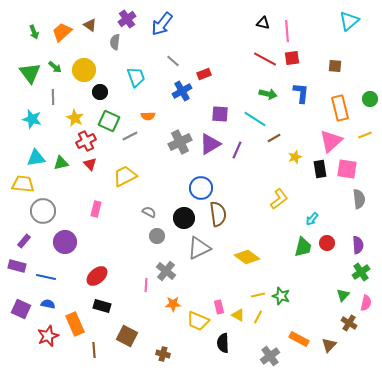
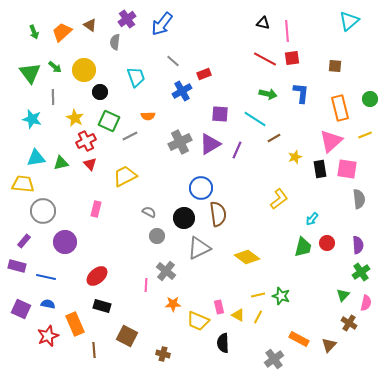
gray cross at (270, 356): moved 4 px right, 3 px down
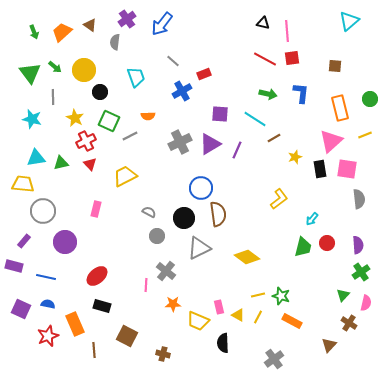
purple rectangle at (17, 266): moved 3 px left
orange rectangle at (299, 339): moved 7 px left, 18 px up
